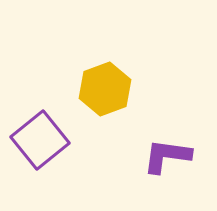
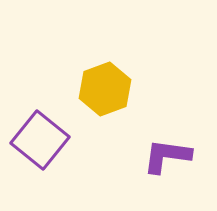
purple square: rotated 12 degrees counterclockwise
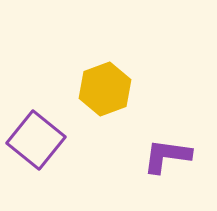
purple square: moved 4 px left
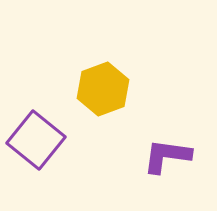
yellow hexagon: moved 2 px left
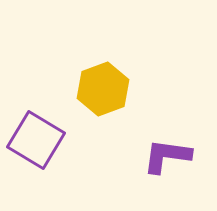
purple square: rotated 8 degrees counterclockwise
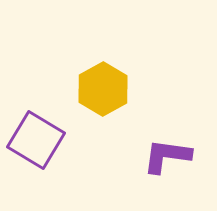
yellow hexagon: rotated 9 degrees counterclockwise
